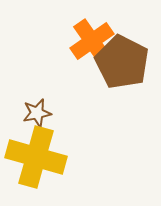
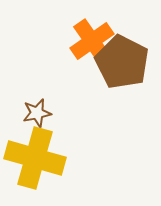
yellow cross: moved 1 px left, 1 px down
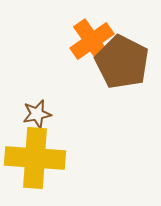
brown star: moved 1 px down
yellow cross: rotated 12 degrees counterclockwise
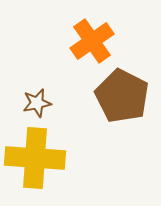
brown pentagon: moved 34 px down
brown star: moved 11 px up
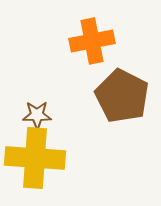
orange cross: rotated 24 degrees clockwise
brown star: moved 12 px down; rotated 12 degrees clockwise
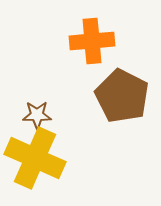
orange cross: rotated 6 degrees clockwise
yellow cross: rotated 20 degrees clockwise
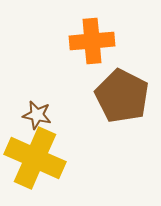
brown star: rotated 12 degrees clockwise
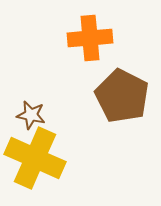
orange cross: moved 2 px left, 3 px up
brown star: moved 6 px left
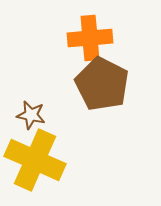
brown pentagon: moved 20 px left, 12 px up
yellow cross: moved 2 px down
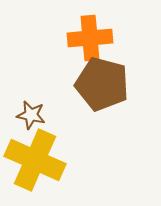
brown pentagon: rotated 12 degrees counterclockwise
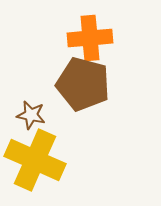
brown pentagon: moved 19 px left
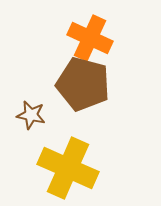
orange cross: rotated 30 degrees clockwise
yellow cross: moved 33 px right, 8 px down
